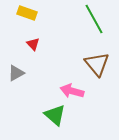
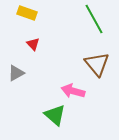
pink arrow: moved 1 px right
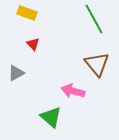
green triangle: moved 4 px left, 2 px down
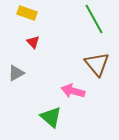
red triangle: moved 2 px up
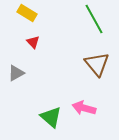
yellow rectangle: rotated 12 degrees clockwise
pink arrow: moved 11 px right, 17 px down
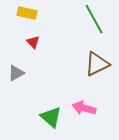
yellow rectangle: rotated 18 degrees counterclockwise
brown triangle: rotated 44 degrees clockwise
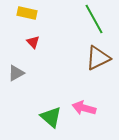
brown triangle: moved 1 px right, 6 px up
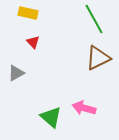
yellow rectangle: moved 1 px right
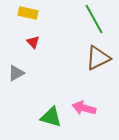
green triangle: rotated 25 degrees counterclockwise
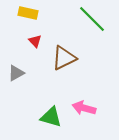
green line: moved 2 px left; rotated 16 degrees counterclockwise
red triangle: moved 2 px right, 1 px up
brown triangle: moved 34 px left
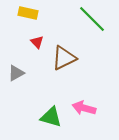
red triangle: moved 2 px right, 1 px down
